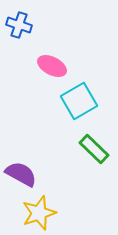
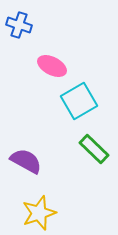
purple semicircle: moved 5 px right, 13 px up
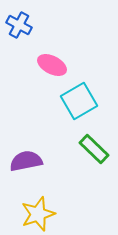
blue cross: rotated 10 degrees clockwise
pink ellipse: moved 1 px up
purple semicircle: rotated 40 degrees counterclockwise
yellow star: moved 1 px left, 1 px down
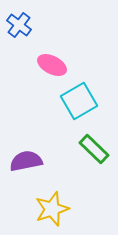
blue cross: rotated 10 degrees clockwise
yellow star: moved 14 px right, 5 px up
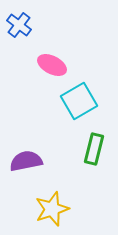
green rectangle: rotated 60 degrees clockwise
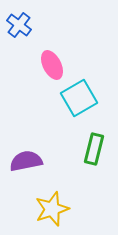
pink ellipse: rotated 36 degrees clockwise
cyan square: moved 3 px up
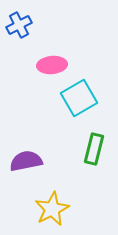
blue cross: rotated 25 degrees clockwise
pink ellipse: rotated 68 degrees counterclockwise
yellow star: rotated 8 degrees counterclockwise
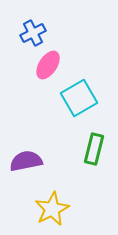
blue cross: moved 14 px right, 8 px down
pink ellipse: moved 4 px left; rotated 52 degrees counterclockwise
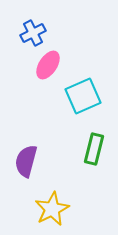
cyan square: moved 4 px right, 2 px up; rotated 6 degrees clockwise
purple semicircle: rotated 64 degrees counterclockwise
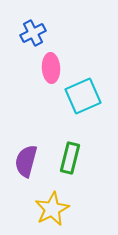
pink ellipse: moved 3 px right, 3 px down; rotated 36 degrees counterclockwise
green rectangle: moved 24 px left, 9 px down
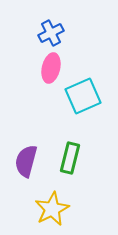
blue cross: moved 18 px right
pink ellipse: rotated 16 degrees clockwise
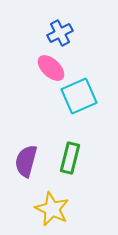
blue cross: moved 9 px right
pink ellipse: rotated 60 degrees counterclockwise
cyan square: moved 4 px left
yellow star: rotated 20 degrees counterclockwise
